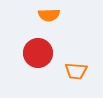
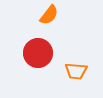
orange semicircle: rotated 50 degrees counterclockwise
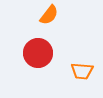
orange trapezoid: moved 6 px right
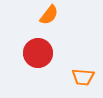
orange trapezoid: moved 1 px right, 6 px down
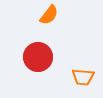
red circle: moved 4 px down
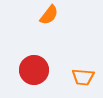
red circle: moved 4 px left, 13 px down
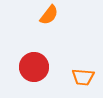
red circle: moved 3 px up
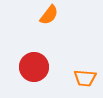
orange trapezoid: moved 2 px right, 1 px down
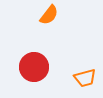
orange trapezoid: rotated 20 degrees counterclockwise
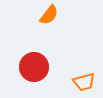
orange trapezoid: moved 1 px left, 4 px down
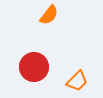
orange trapezoid: moved 7 px left, 1 px up; rotated 30 degrees counterclockwise
